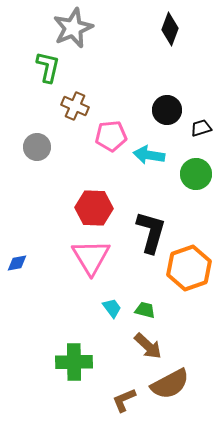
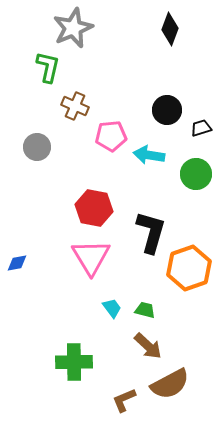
red hexagon: rotated 9 degrees clockwise
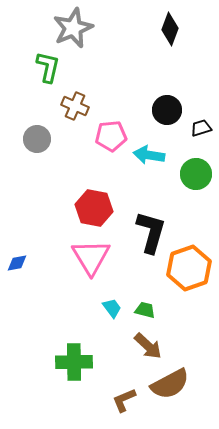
gray circle: moved 8 px up
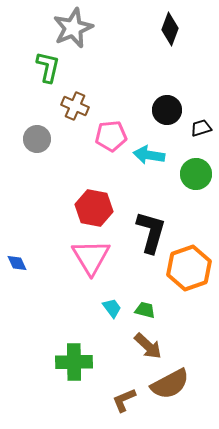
blue diamond: rotated 75 degrees clockwise
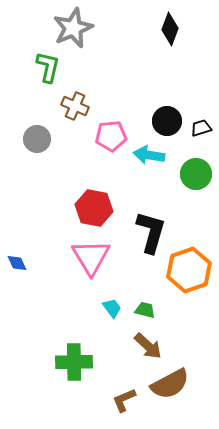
black circle: moved 11 px down
orange hexagon: moved 2 px down
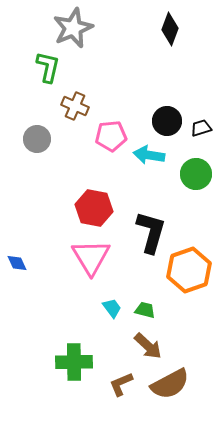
brown L-shape: moved 3 px left, 16 px up
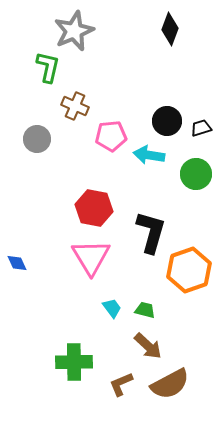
gray star: moved 1 px right, 3 px down
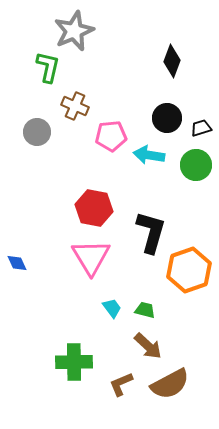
black diamond: moved 2 px right, 32 px down
black circle: moved 3 px up
gray circle: moved 7 px up
green circle: moved 9 px up
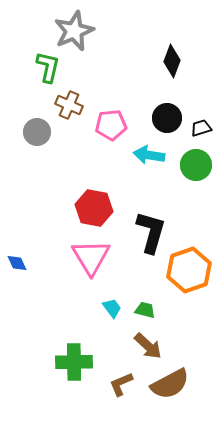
brown cross: moved 6 px left, 1 px up
pink pentagon: moved 11 px up
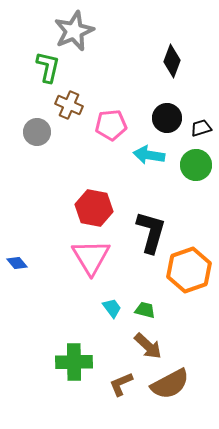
blue diamond: rotated 15 degrees counterclockwise
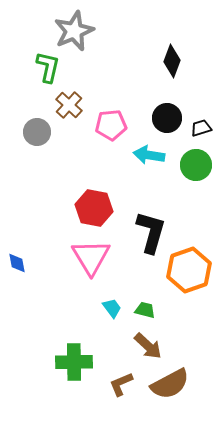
brown cross: rotated 20 degrees clockwise
blue diamond: rotated 30 degrees clockwise
